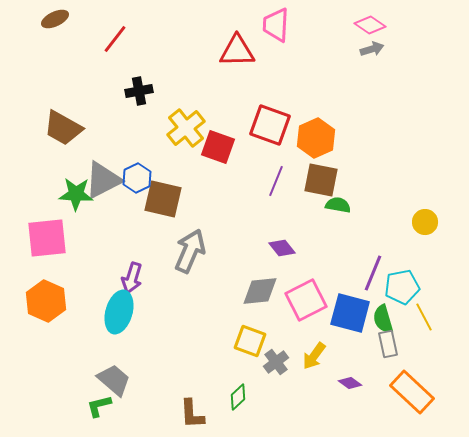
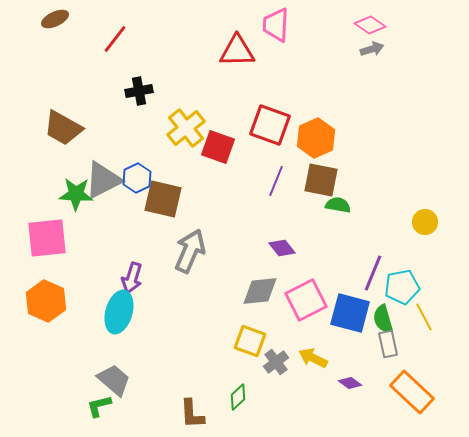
yellow arrow at (314, 356): moved 1 px left, 2 px down; rotated 80 degrees clockwise
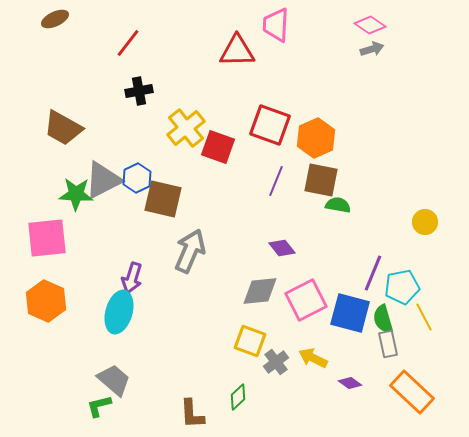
red line at (115, 39): moved 13 px right, 4 px down
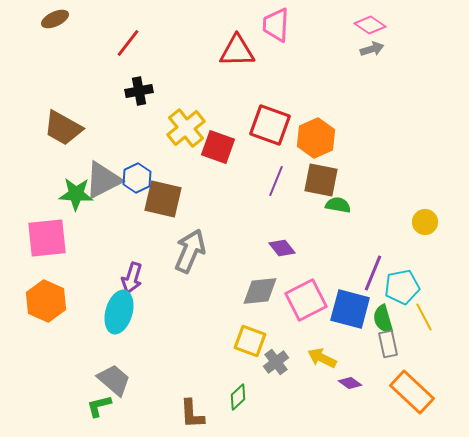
blue square at (350, 313): moved 4 px up
yellow arrow at (313, 358): moved 9 px right
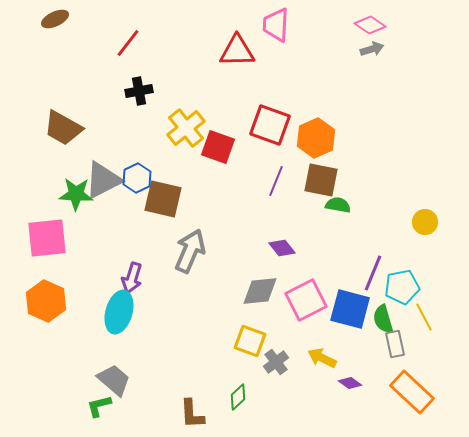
gray rectangle at (388, 344): moved 7 px right
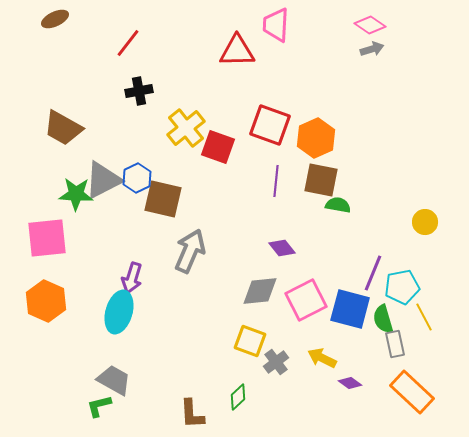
purple line at (276, 181): rotated 16 degrees counterclockwise
gray trapezoid at (114, 380): rotated 12 degrees counterclockwise
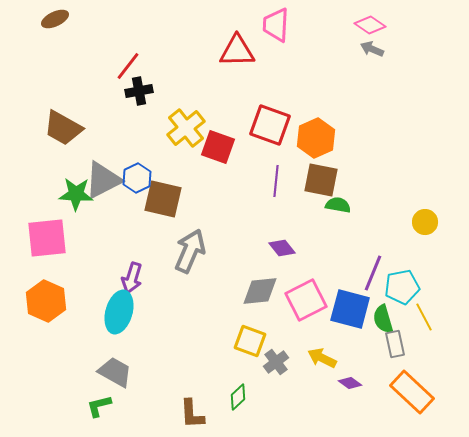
red line at (128, 43): moved 23 px down
gray arrow at (372, 49): rotated 140 degrees counterclockwise
gray trapezoid at (114, 380): moved 1 px right, 8 px up
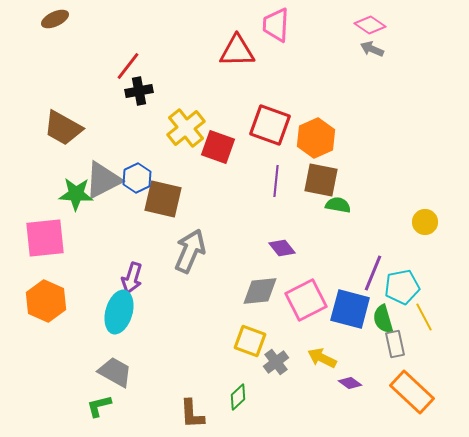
pink square at (47, 238): moved 2 px left
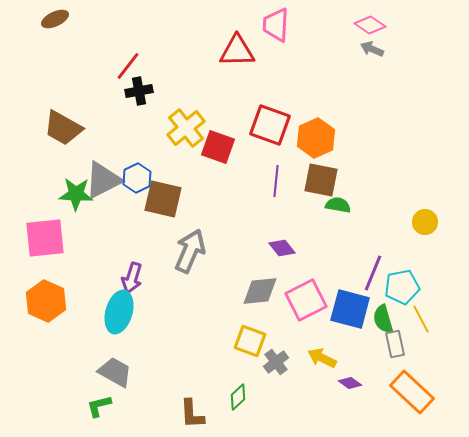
yellow line at (424, 317): moved 3 px left, 2 px down
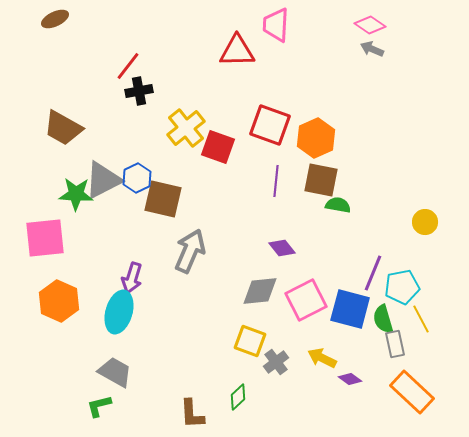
orange hexagon at (46, 301): moved 13 px right
purple diamond at (350, 383): moved 4 px up
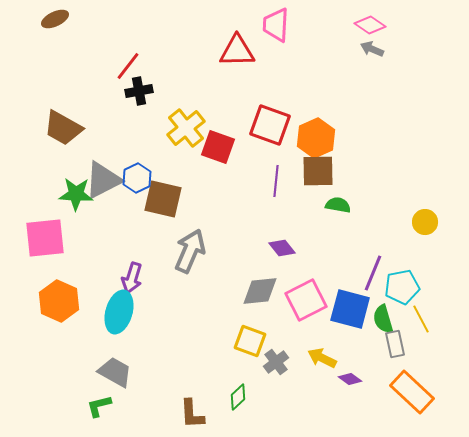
brown square at (321, 180): moved 3 px left, 9 px up; rotated 12 degrees counterclockwise
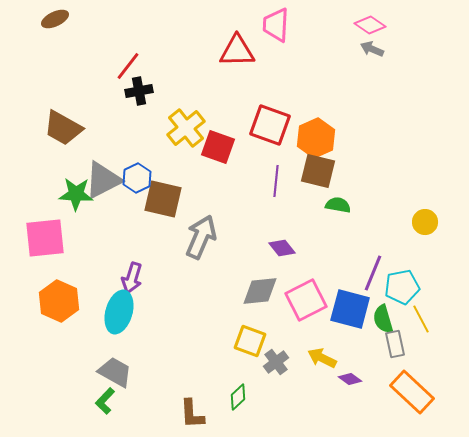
brown square at (318, 171): rotated 15 degrees clockwise
gray arrow at (190, 251): moved 11 px right, 14 px up
green L-shape at (99, 406): moved 6 px right, 5 px up; rotated 32 degrees counterclockwise
